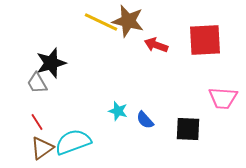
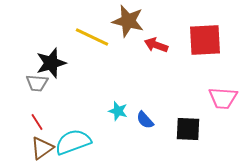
yellow line: moved 9 px left, 15 px down
gray trapezoid: rotated 55 degrees counterclockwise
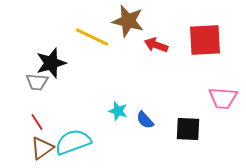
gray trapezoid: moved 1 px up
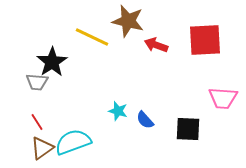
black star: moved 1 px right, 1 px up; rotated 16 degrees counterclockwise
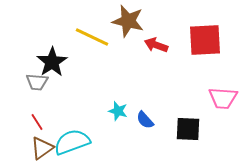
cyan semicircle: moved 1 px left
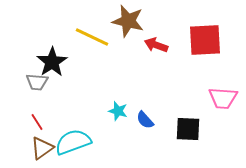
cyan semicircle: moved 1 px right
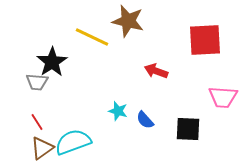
red arrow: moved 26 px down
pink trapezoid: moved 1 px up
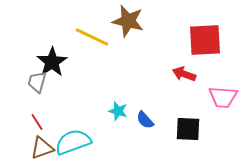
red arrow: moved 28 px right, 3 px down
gray trapezoid: rotated 100 degrees clockwise
brown triangle: rotated 15 degrees clockwise
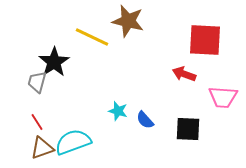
red square: rotated 6 degrees clockwise
black star: moved 2 px right
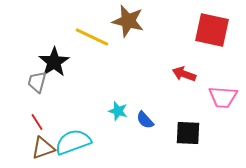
red square: moved 7 px right, 10 px up; rotated 9 degrees clockwise
black square: moved 4 px down
brown triangle: moved 1 px right
